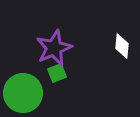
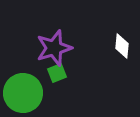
purple star: rotated 6 degrees clockwise
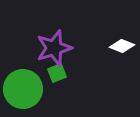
white diamond: rotated 75 degrees counterclockwise
green circle: moved 4 px up
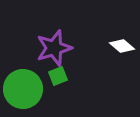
white diamond: rotated 20 degrees clockwise
green square: moved 1 px right, 3 px down
